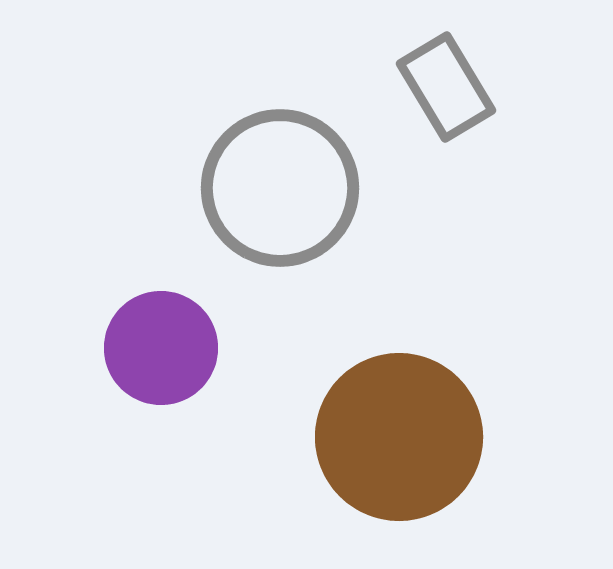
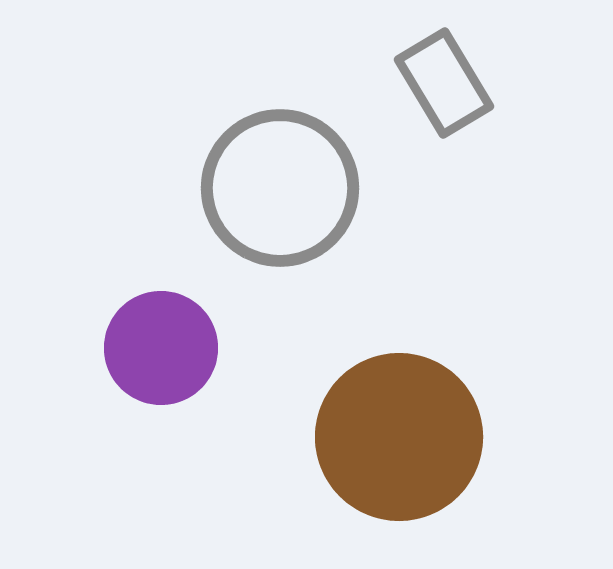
gray rectangle: moved 2 px left, 4 px up
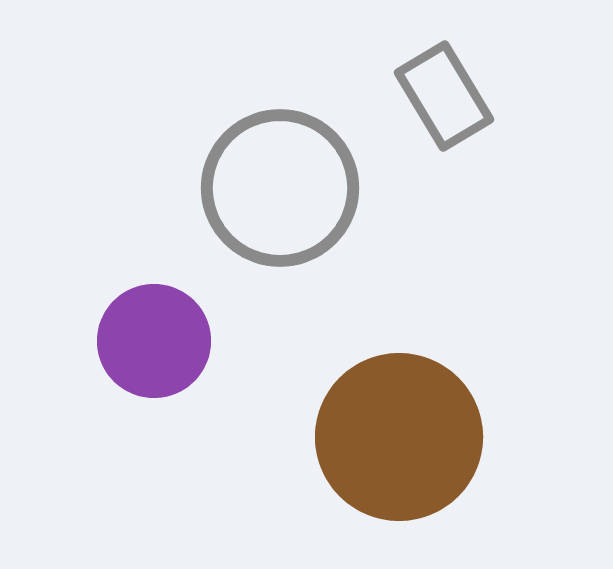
gray rectangle: moved 13 px down
purple circle: moved 7 px left, 7 px up
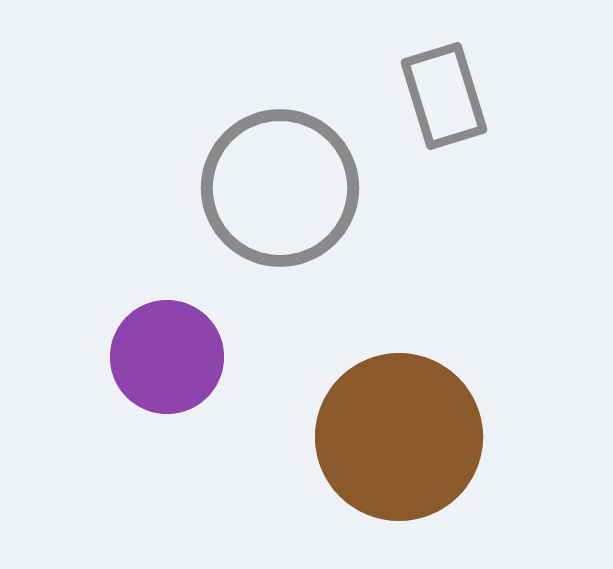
gray rectangle: rotated 14 degrees clockwise
purple circle: moved 13 px right, 16 px down
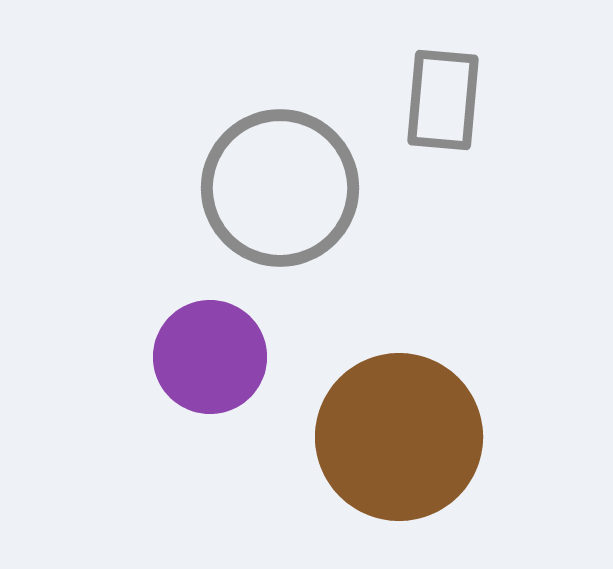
gray rectangle: moved 1 px left, 4 px down; rotated 22 degrees clockwise
purple circle: moved 43 px right
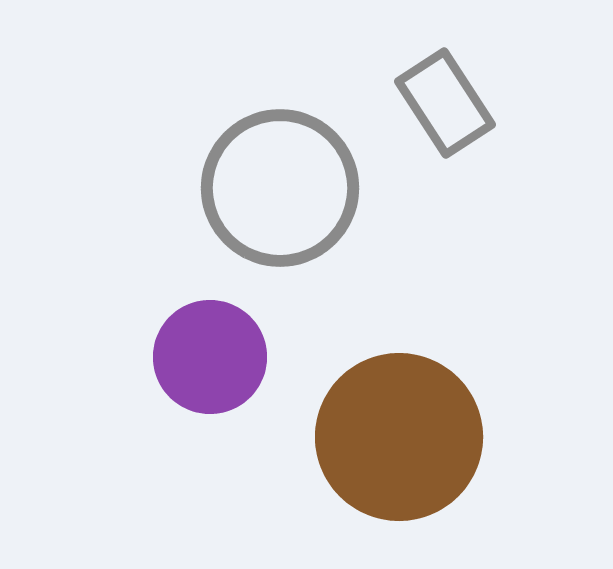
gray rectangle: moved 2 px right, 3 px down; rotated 38 degrees counterclockwise
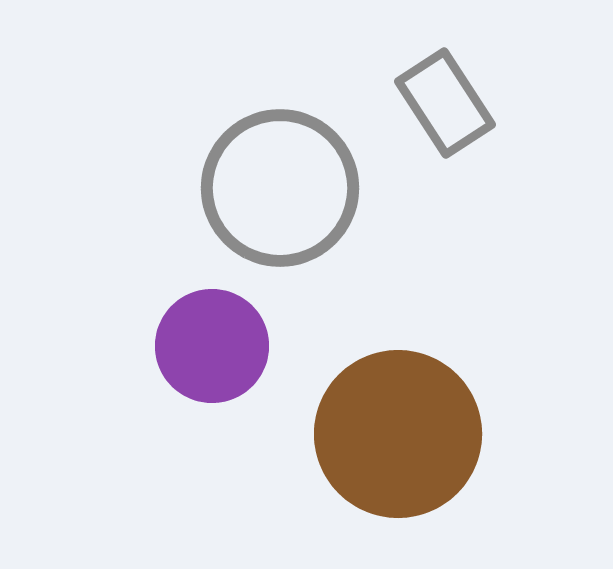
purple circle: moved 2 px right, 11 px up
brown circle: moved 1 px left, 3 px up
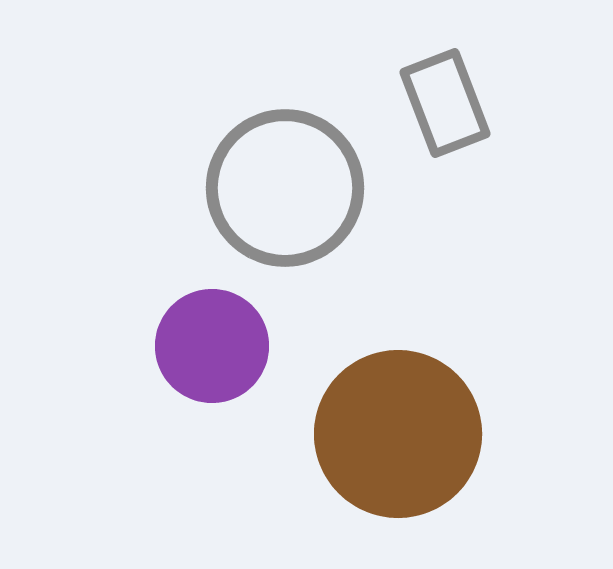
gray rectangle: rotated 12 degrees clockwise
gray circle: moved 5 px right
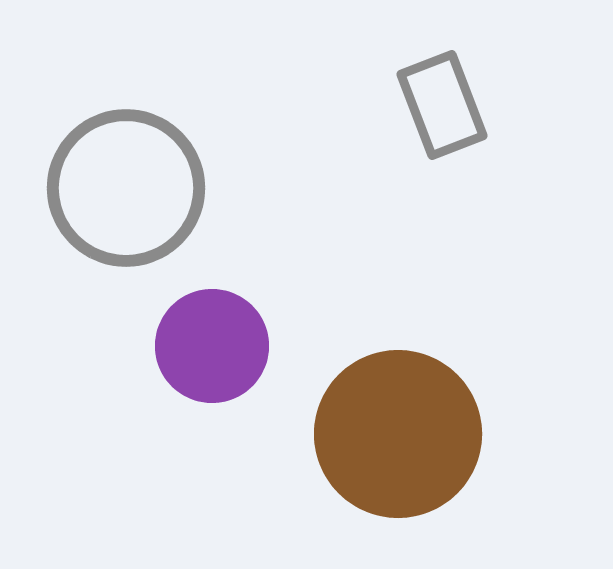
gray rectangle: moved 3 px left, 2 px down
gray circle: moved 159 px left
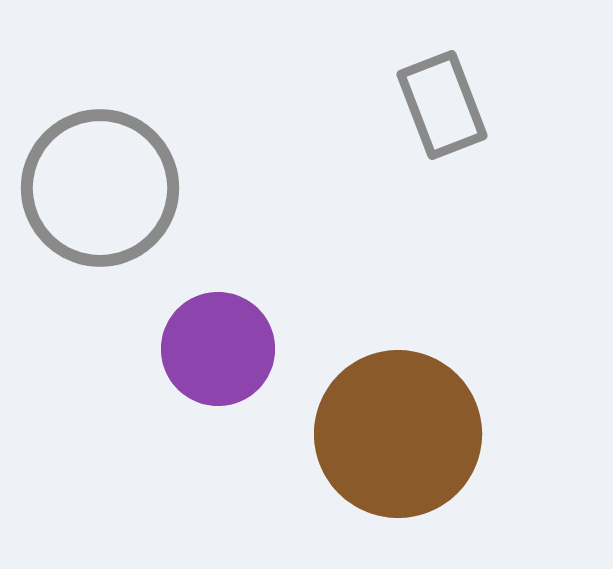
gray circle: moved 26 px left
purple circle: moved 6 px right, 3 px down
